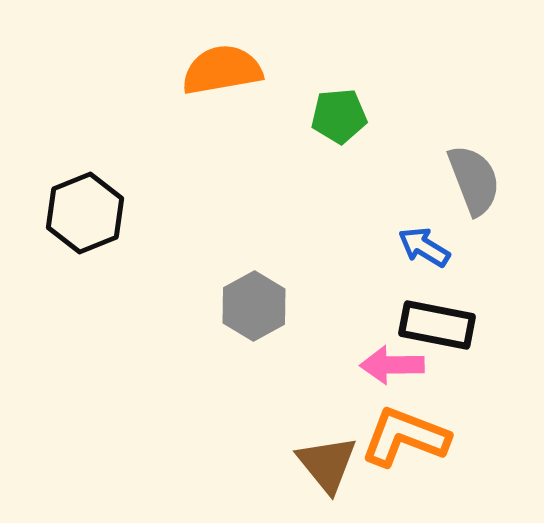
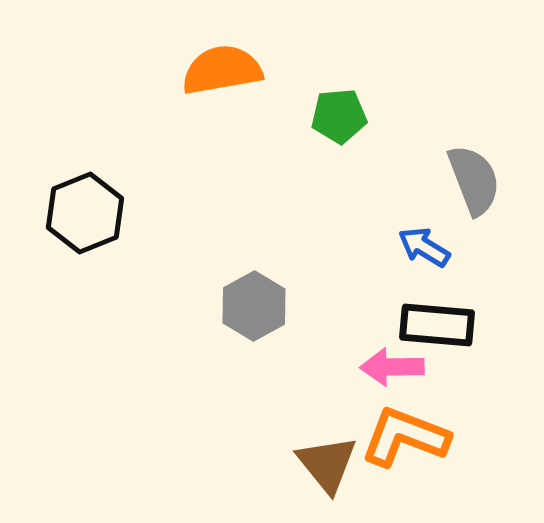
black rectangle: rotated 6 degrees counterclockwise
pink arrow: moved 2 px down
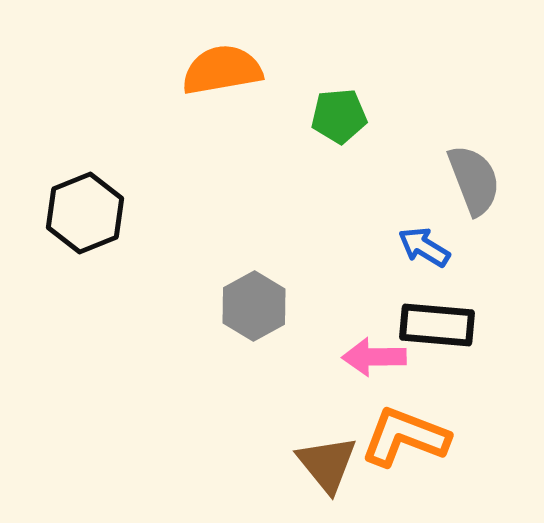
pink arrow: moved 18 px left, 10 px up
